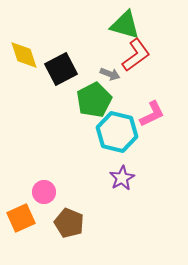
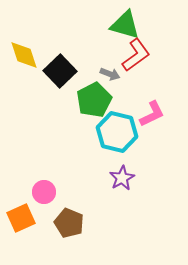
black square: moved 1 px left, 2 px down; rotated 16 degrees counterclockwise
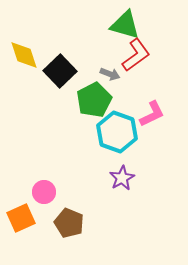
cyan hexagon: rotated 6 degrees clockwise
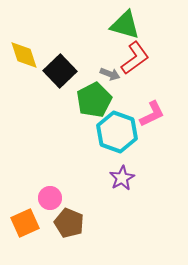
red L-shape: moved 1 px left, 3 px down
pink circle: moved 6 px right, 6 px down
orange square: moved 4 px right, 5 px down
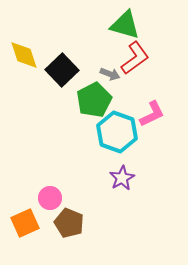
black square: moved 2 px right, 1 px up
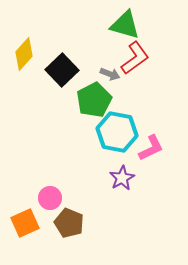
yellow diamond: moved 1 px up; rotated 60 degrees clockwise
pink L-shape: moved 1 px left, 34 px down
cyan hexagon: rotated 9 degrees counterclockwise
